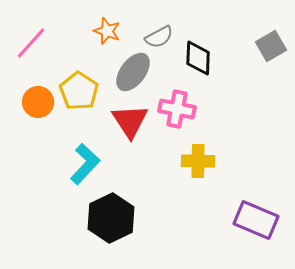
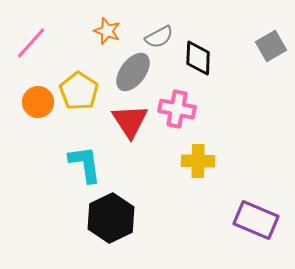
cyan L-shape: rotated 51 degrees counterclockwise
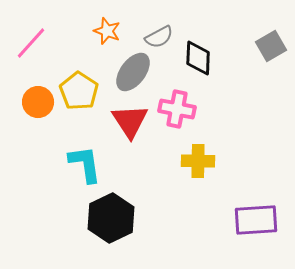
purple rectangle: rotated 27 degrees counterclockwise
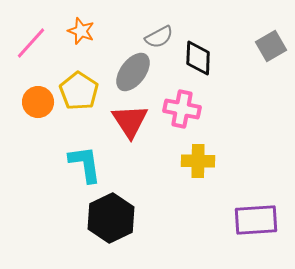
orange star: moved 26 px left
pink cross: moved 5 px right
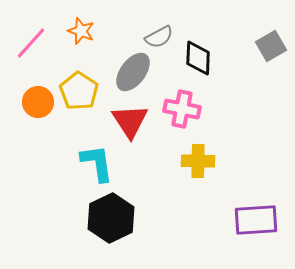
cyan L-shape: moved 12 px right, 1 px up
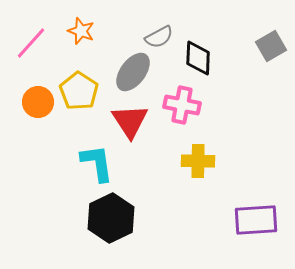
pink cross: moved 4 px up
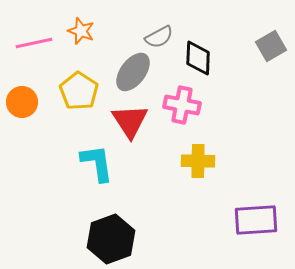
pink line: moved 3 px right; rotated 36 degrees clockwise
orange circle: moved 16 px left
black hexagon: moved 21 px down; rotated 6 degrees clockwise
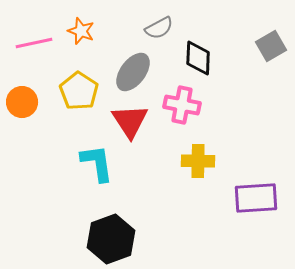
gray semicircle: moved 9 px up
purple rectangle: moved 22 px up
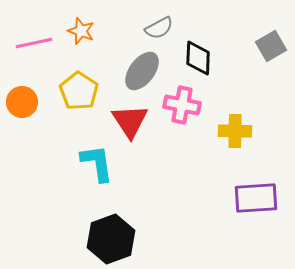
gray ellipse: moved 9 px right, 1 px up
yellow cross: moved 37 px right, 30 px up
